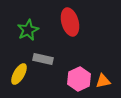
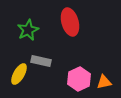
gray rectangle: moved 2 px left, 2 px down
orange triangle: moved 1 px right, 1 px down
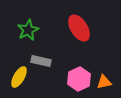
red ellipse: moved 9 px right, 6 px down; rotated 16 degrees counterclockwise
yellow ellipse: moved 3 px down
